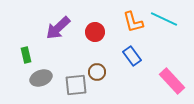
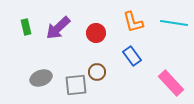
cyan line: moved 10 px right, 4 px down; rotated 16 degrees counterclockwise
red circle: moved 1 px right, 1 px down
green rectangle: moved 28 px up
pink rectangle: moved 1 px left, 2 px down
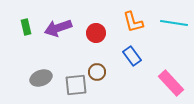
purple arrow: rotated 24 degrees clockwise
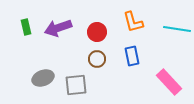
cyan line: moved 3 px right, 6 px down
red circle: moved 1 px right, 1 px up
blue rectangle: rotated 24 degrees clockwise
brown circle: moved 13 px up
gray ellipse: moved 2 px right
pink rectangle: moved 2 px left, 1 px up
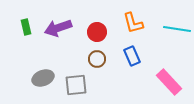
orange L-shape: moved 1 px down
blue rectangle: rotated 12 degrees counterclockwise
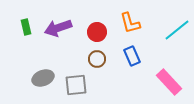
orange L-shape: moved 3 px left
cyan line: moved 1 px down; rotated 48 degrees counterclockwise
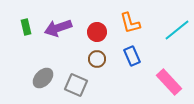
gray ellipse: rotated 25 degrees counterclockwise
gray square: rotated 30 degrees clockwise
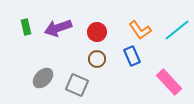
orange L-shape: moved 10 px right, 7 px down; rotated 20 degrees counterclockwise
gray square: moved 1 px right
